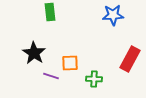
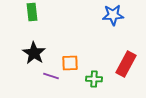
green rectangle: moved 18 px left
red rectangle: moved 4 px left, 5 px down
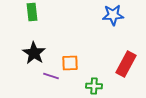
green cross: moved 7 px down
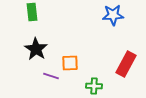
black star: moved 2 px right, 4 px up
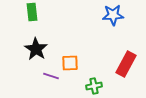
green cross: rotated 14 degrees counterclockwise
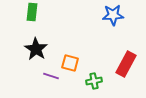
green rectangle: rotated 12 degrees clockwise
orange square: rotated 18 degrees clockwise
green cross: moved 5 px up
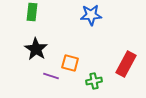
blue star: moved 22 px left
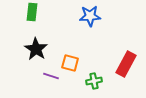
blue star: moved 1 px left, 1 px down
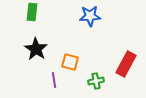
orange square: moved 1 px up
purple line: moved 3 px right, 4 px down; rotated 63 degrees clockwise
green cross: moved 2 px right
